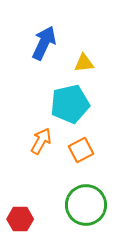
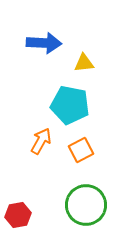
blue arrow: rotated 68 degrees clockwise
cyan pentagon: moved 1 px down; rotated 24 degrees clockwise
red hexagon: moved 2 px left, 4 px up; rotated 10 degrees counterclockwise
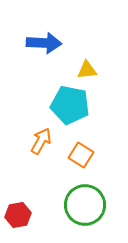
yellow triangle: moved 3 px right, 7 px down
orange square: moved 5 px down; rotated 30 degrees counterclockwise
green circle: moved 1 px left
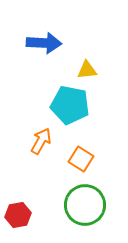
orange square: moved 4 px down
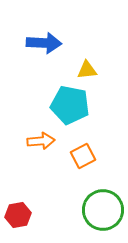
orange arrow: rotated 56 degrees clockwise
orange square: moved 2 px right, 3 px up; rotated 30 degrees clockwise
green circle: moved 18 px right, 5 px down
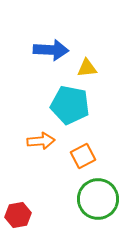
blue arrow: moved 7 px right, 7 px down
yellow triangle: moved 2 px up
green circle: moved 5 px left, 11 px up
